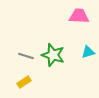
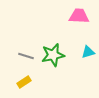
green star: rotated 30 degrees counterclockwise
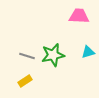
gray line: moved 1 px right
yellow rectangle: moved 1 px right, 1 px up
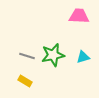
cyan triangle: moved 5 px left, 5 px down
yellow rectangle: rotated 64 degrees clockwise
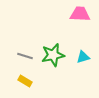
pink trapezoid: moved 1 px right, 2 px up
gray line: moved 2 px left
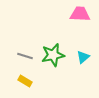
cyan triangle: rotated 24 degrees counterclockwise
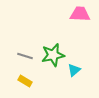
cyan triangle: moved 9 px left, 13 px down
